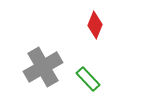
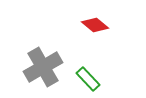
red diamond: rotated 72 degrees counterclockwise
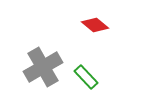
green rectangle: moved 2 px left, 2 px up
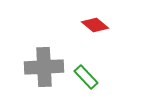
gray cross: moved 1 px right; rotated 27 degrees clockwise
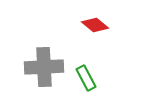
green rectangle: moved 1 px down; rotated 15 degrees clockwise
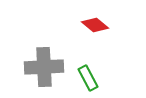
green rectangle: moved 2 px right
